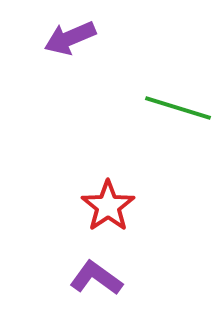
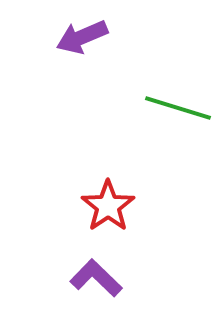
purple arrow: moved 12 px right, 1 px up
purple L-shape: rotated 8 degrees clockwise
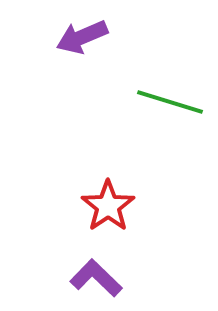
green line: moved 8 px left, 6 px up
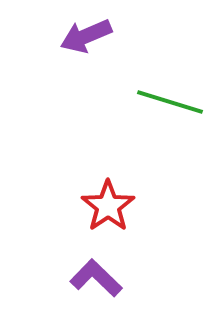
purple arrow: moved 4 px right, 1 px up
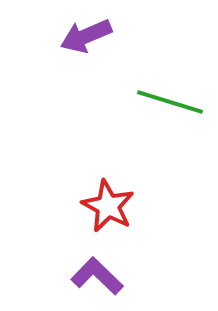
red star: rotated 10 degrees counterclockwise
purple L-shape: moved 1 px right, 2 px up
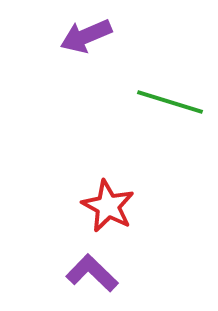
purple L-shape: moved 5 px left, 3 px up
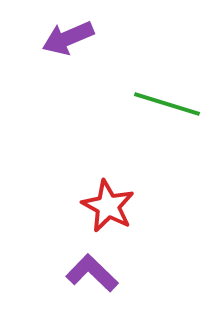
purple arrow: moved 18 px left, 2 px down
green line: moved 3 px left, 2 px down
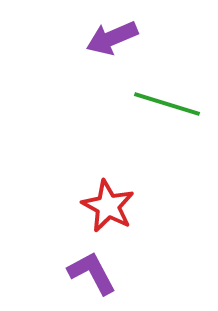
purple arrow: moved 44 px right
purple L-shape: rotated 18 degrees clockwise
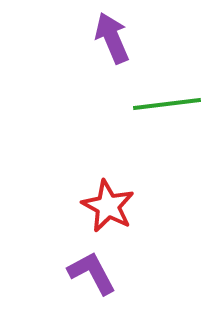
purple arrow: rotated 90 degrees clockwise
green line: rotated 24 degrees counterclockwise
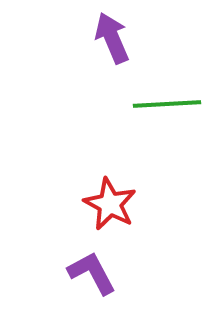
green line: rotated 4 degrees clockwise
red star: moved 2 px right, 2 px up
